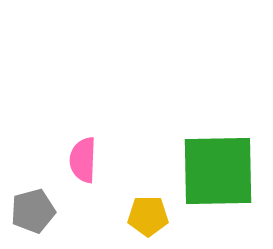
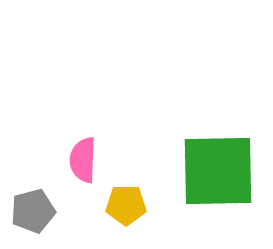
yellow pentagon: moved 22 px left, 11 px up
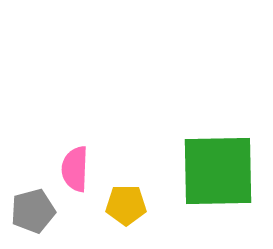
pink semicircle: moved 8 px left, 9 px down
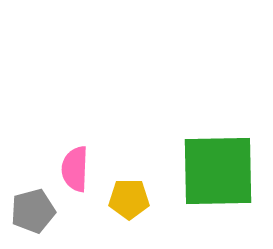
yellow pentagon: moved 3 px right, 6 px up
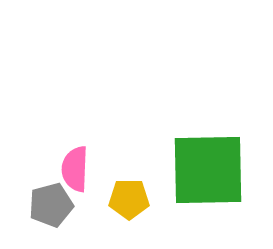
green square: moved 10 px left, 1 px up
gray pentagon: moved 18 px right, 6 px up
